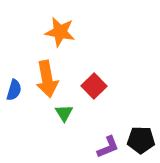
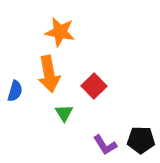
orange arrow: moved 2 px right, 5 px up
blue semicircle: moved 1 px right, 1 px down
purple L-shape: moved 3 px left, 2 px up; rotated 80 degrees clockwise
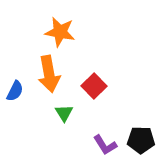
blue semicircle: rotated 10 degrees clockwise
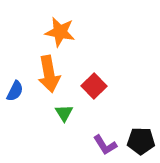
black pentagon: moved 1 px down
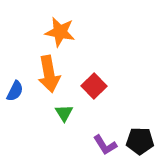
black pentagon: moved 1 px left
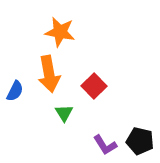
black pentagon: rotated 12 degrees clockwise
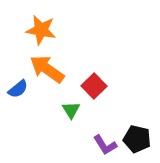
orange star: moved 19 px left, 2 px up
orange arrow: moved 2 px left, 5 px up; rotated 135 degrees clockwise
blue semicircle: moved 3 px right, 2 px up; rotated 25 degrees clockwise
green triangle: moved 7 px right, 3 px up
black pentagon: moved 3 px left, 2 px up
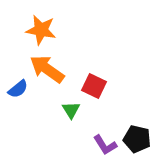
red square: rotated 20 degrees counterclockwise
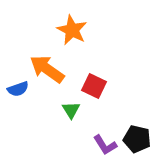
orange star: moved 31 px right; rotated 16 degrees clockwise
blue semicircle: rotated 20 degrees clockwise
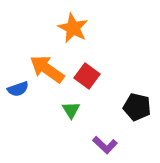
orange star: moved 1 px right, 2 px up
red square: moved 7 px left, 10 px up; rotated 10 degrees clockwise
black pentagon: moved 32 px up
purple L-shape: rotated 15 degrees counterclockwise
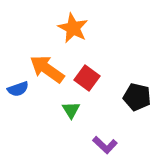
red square: moved 2 px down
black pentagon: moved 10 px up
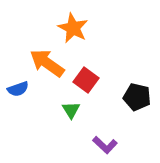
orange arrow: moved 6 px up
red square: moved 1 px left, 2 px down
